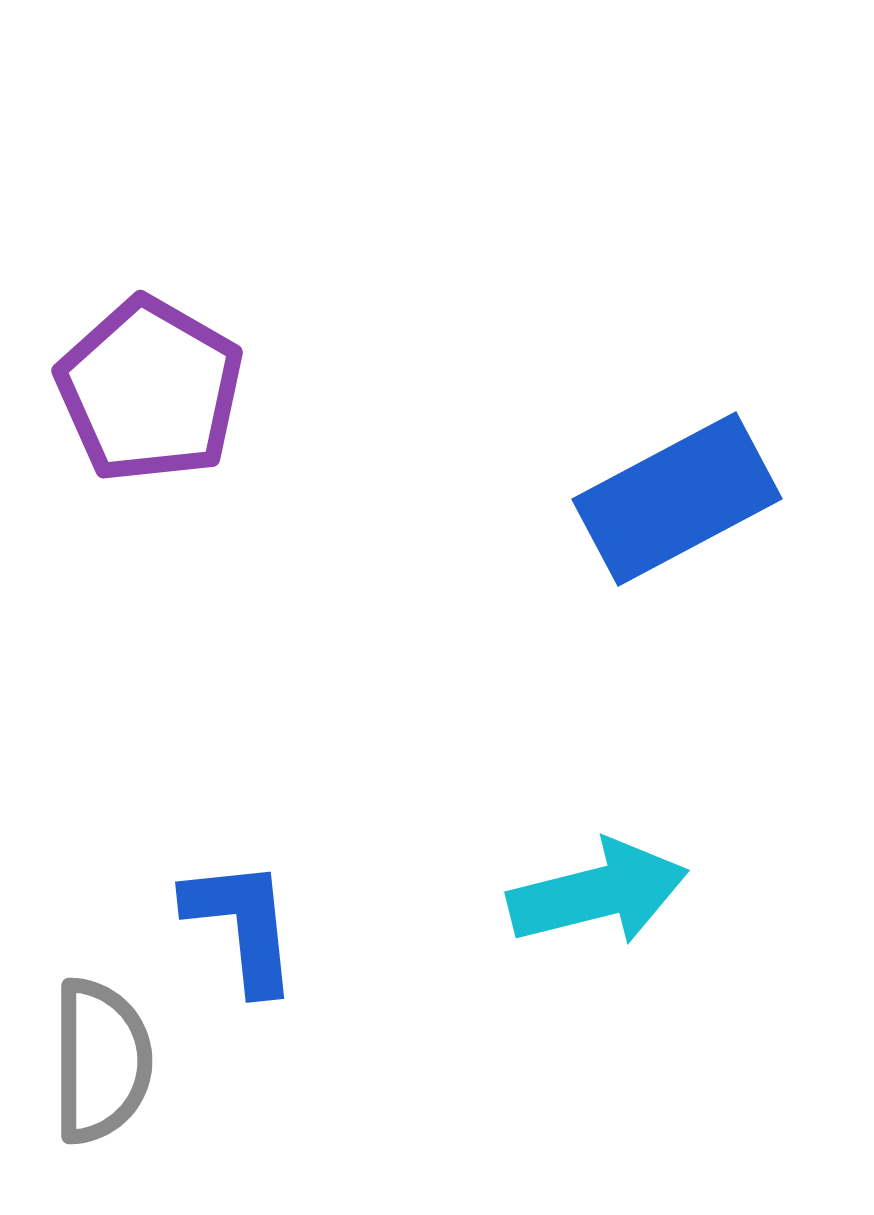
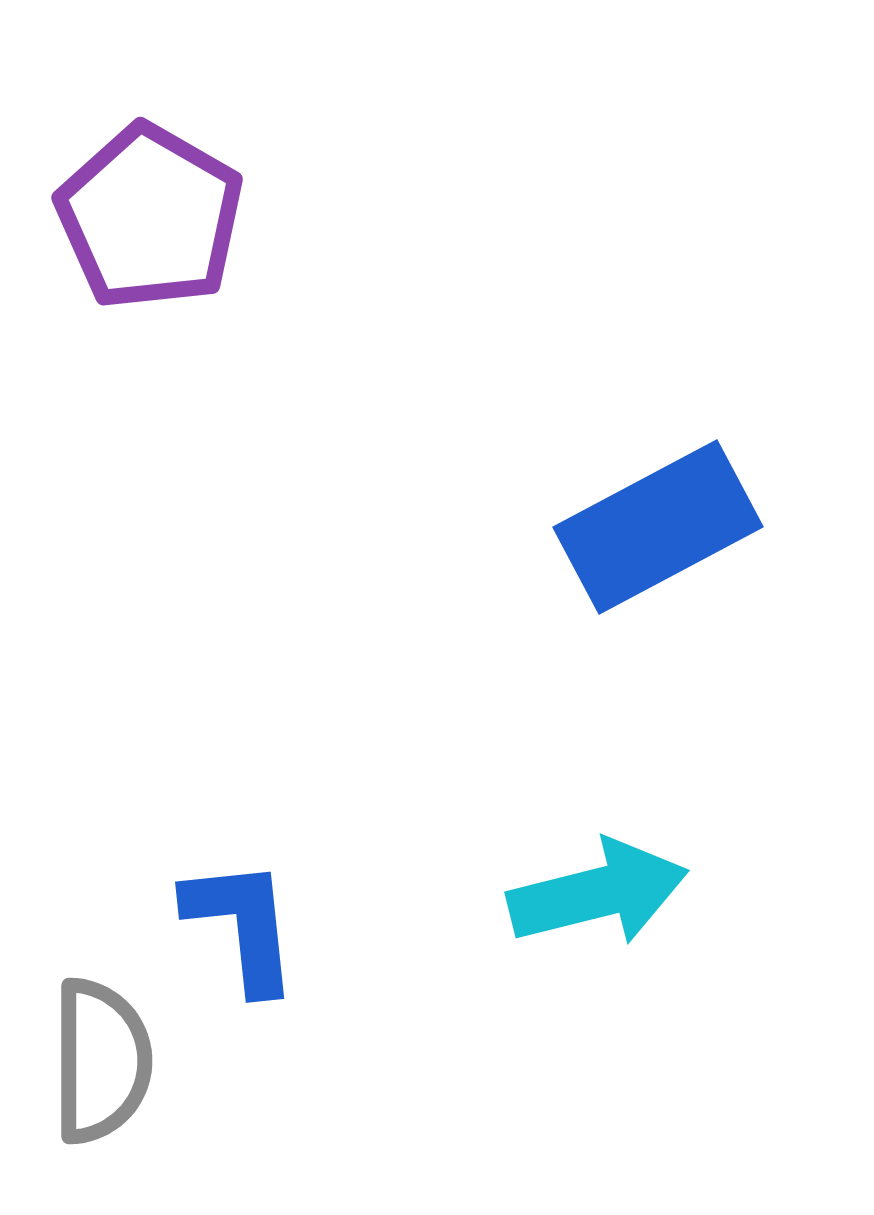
purple pentagon: moved 173 px up
blue rectangle: moved 19 px left, 28 px down
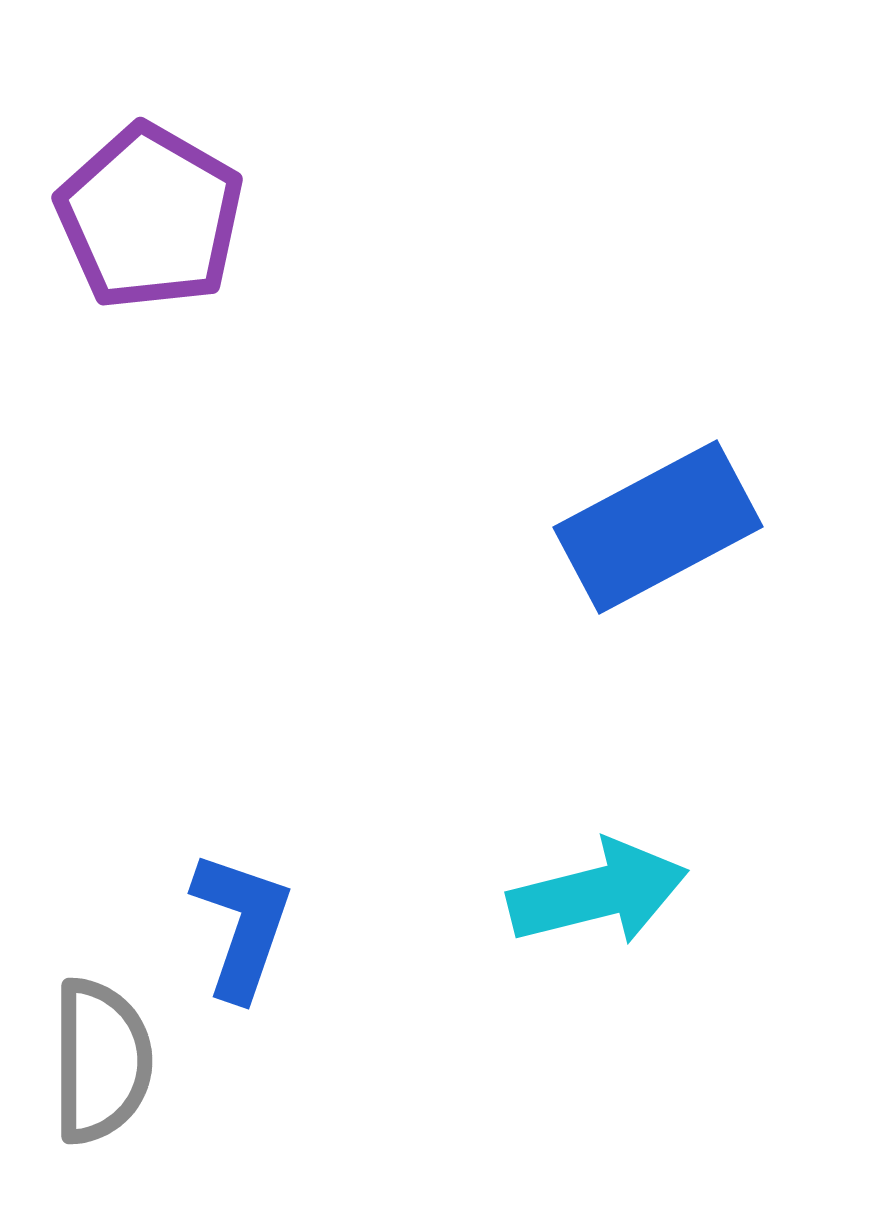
blue L-shape: rotated 25 degrees clockwise
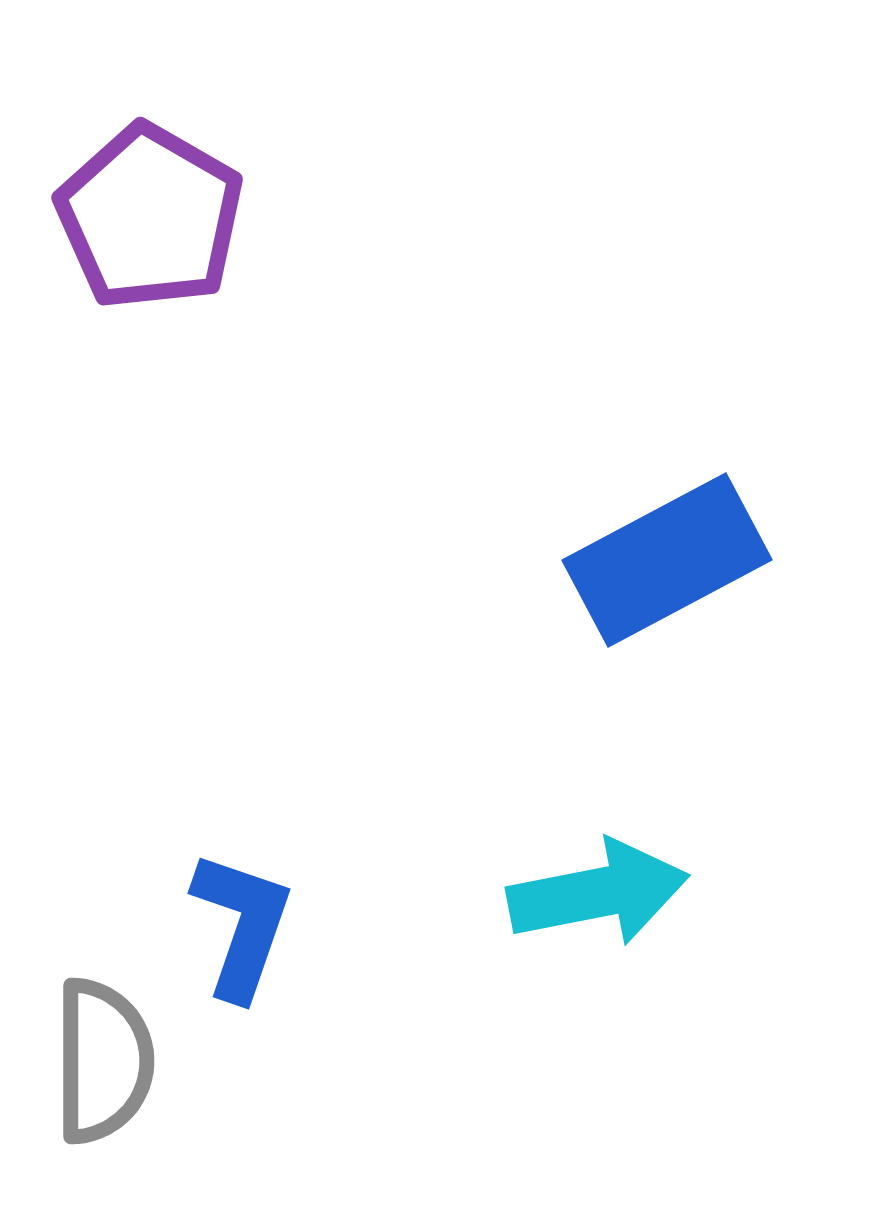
blue rectangle: moved 9 px right, 33 px down
cyan arrow: rotated 3 degrees clockwise
gray semicircle: moved 2 px right
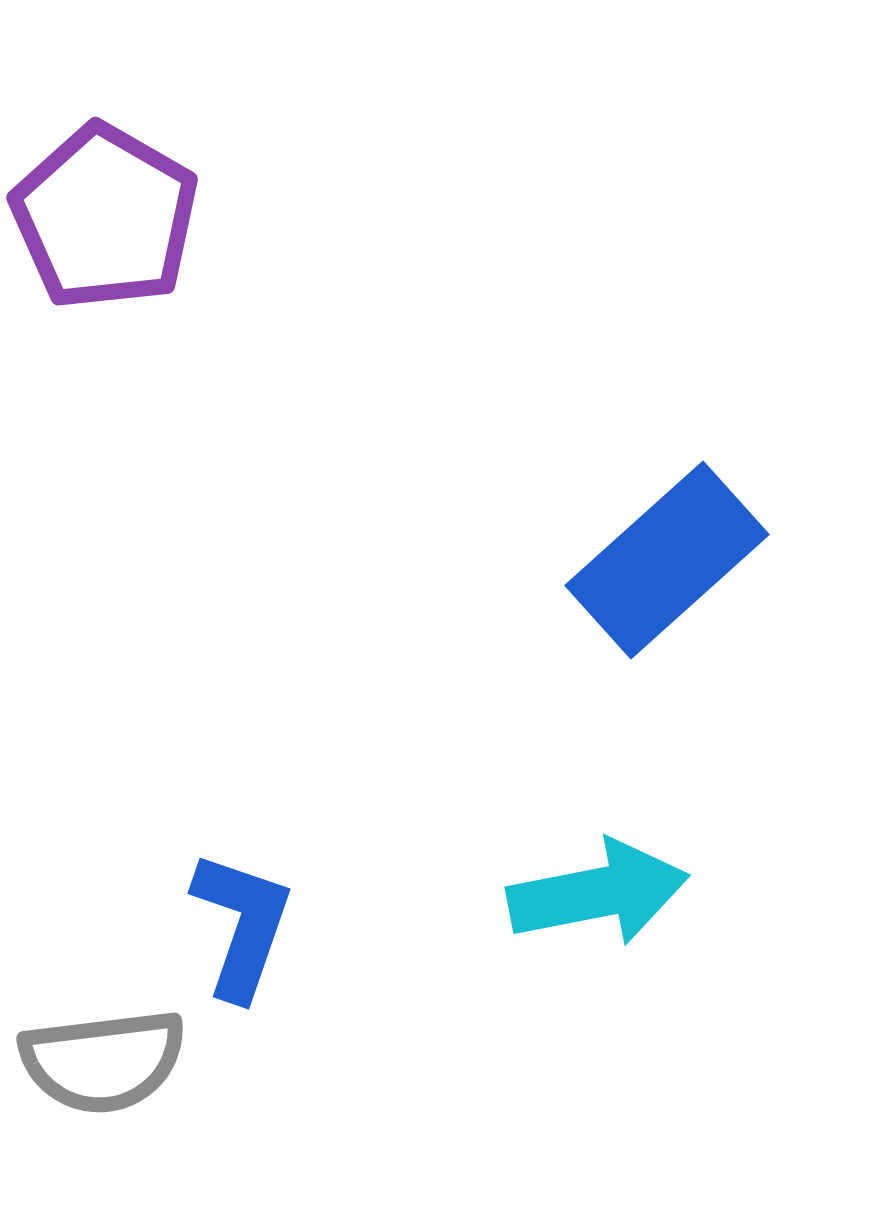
purple pentagon: moved 45 px left
blue rectangle: rotated 14 degrees counterclockwise
gray semicircle: rotated 83 degrees clockwise
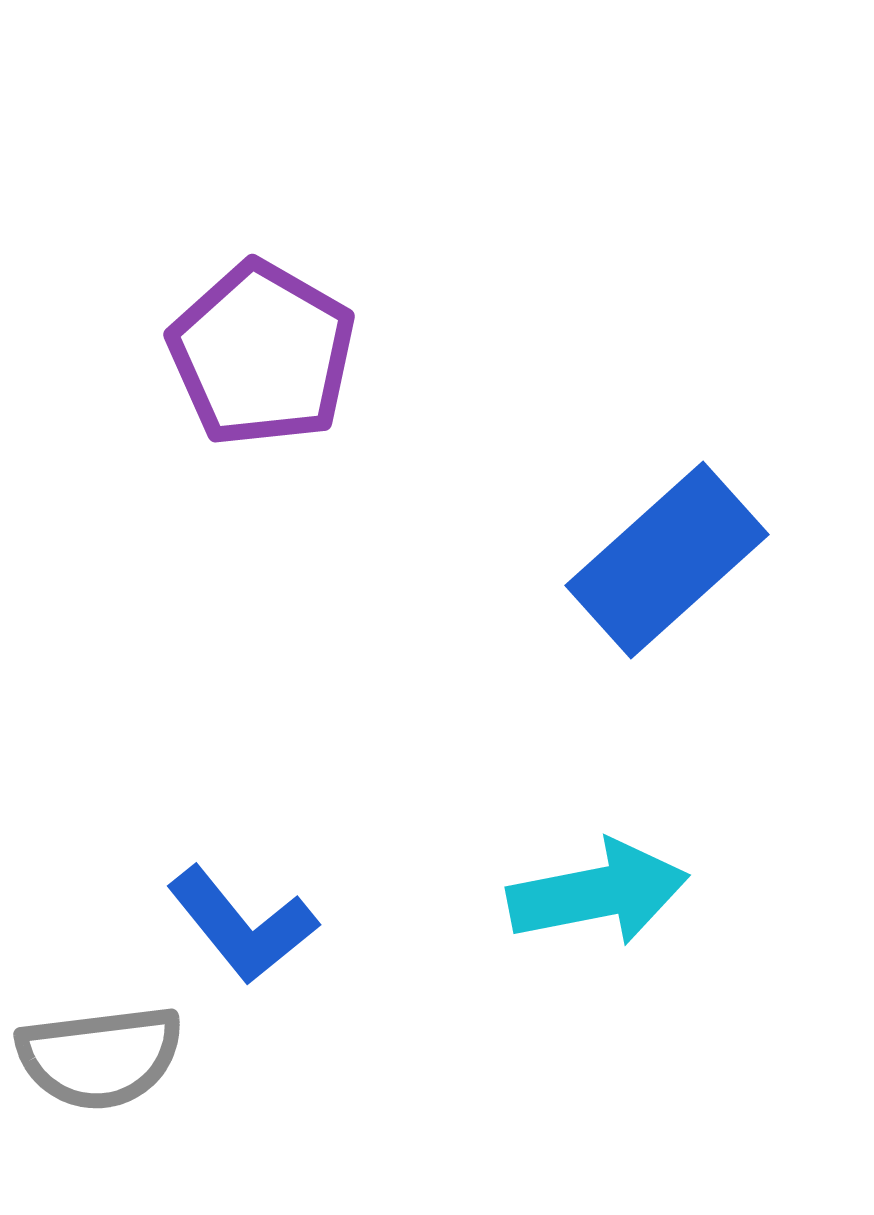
purple pentagon: moved 157 px right, 137 px down
blue L-shape: rotated 122 degrees clockwise
gray semicircle: moved 3 px left, 4 px up
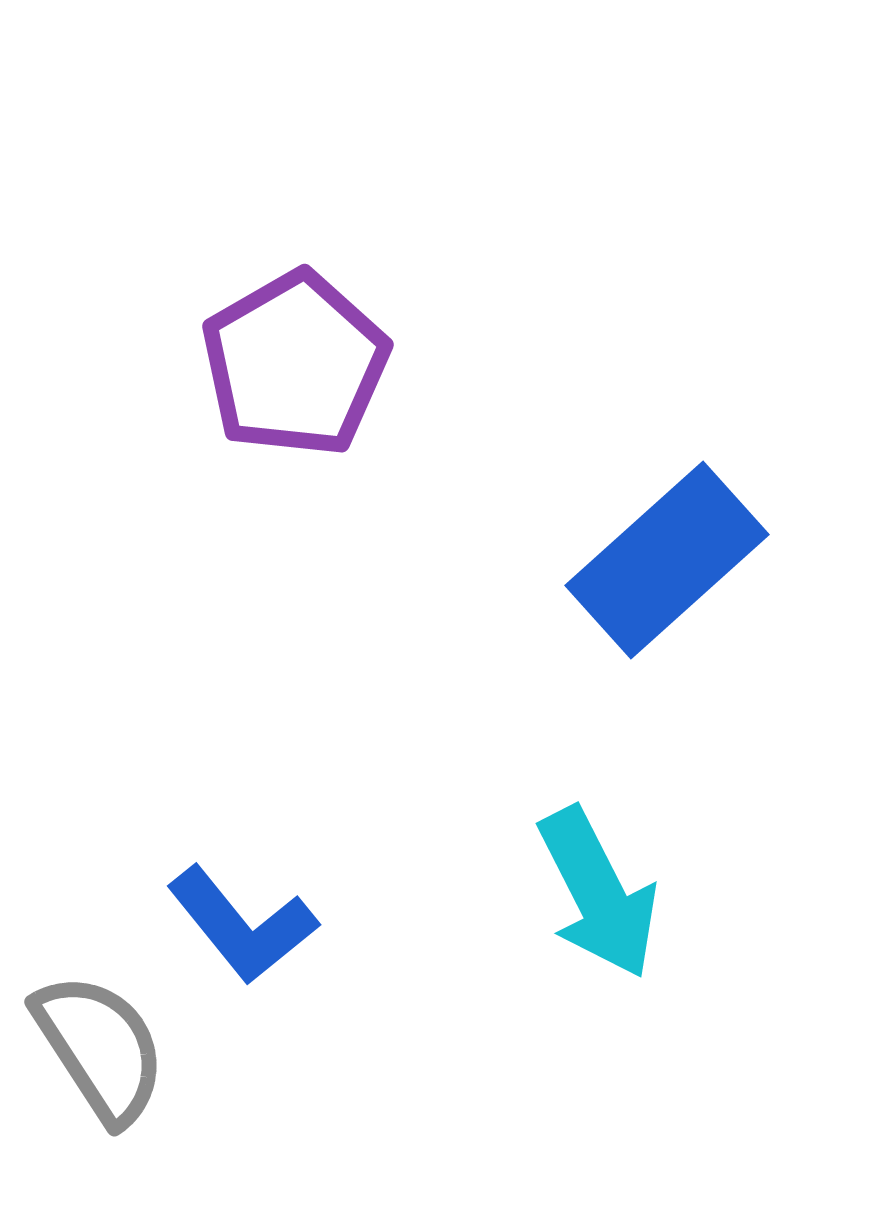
purple pentagon: moved 33 px right, 10 px down; rotated 12 degrees clockwise
cyan arrow: rotated 74 degrees clockwise
gray semicircle: moved 9 px up; rotated 116 degrees counterclockwise
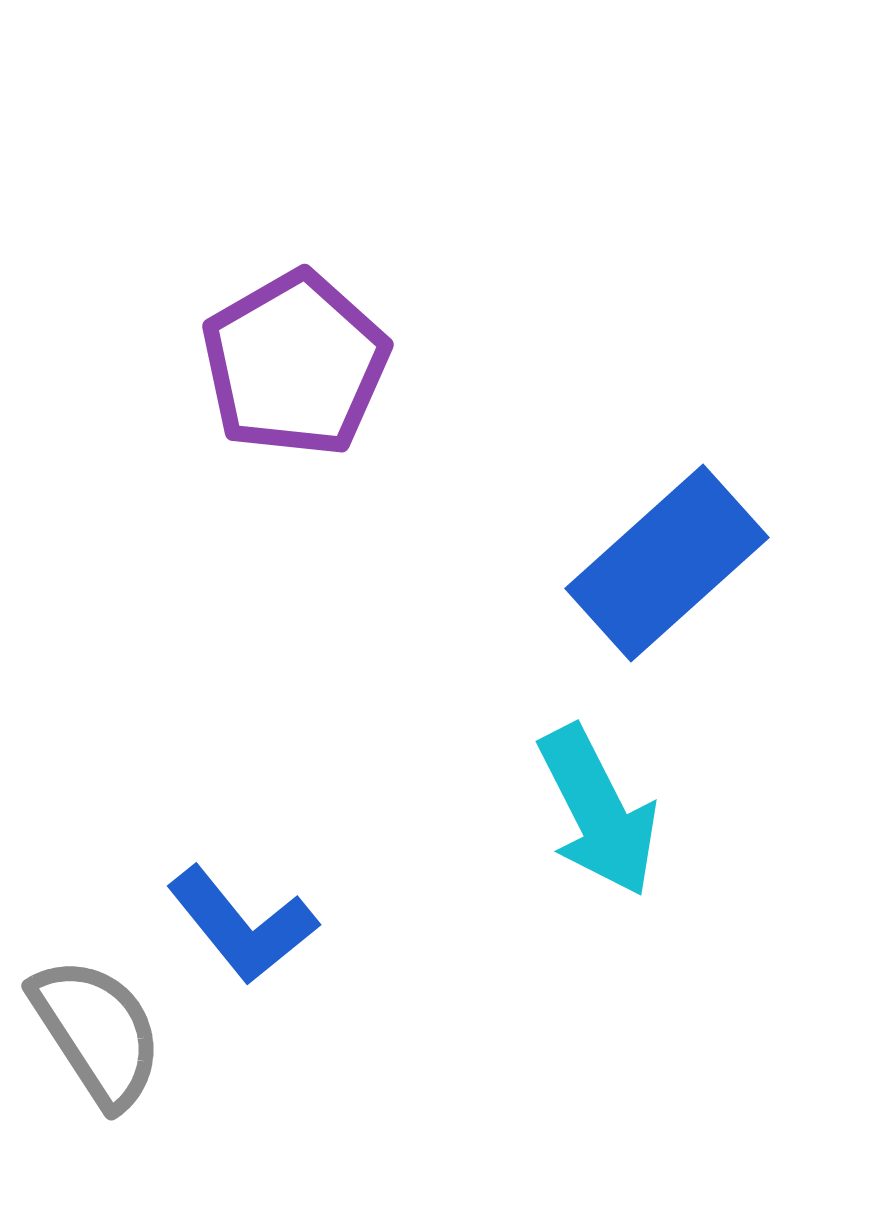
blue rectangle: moved 3 px down
cyan arrow: moved 82 px up
gray semicircle: moved 3 px left, 16 px up
